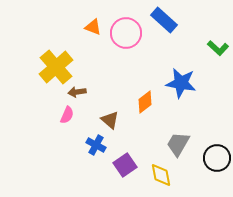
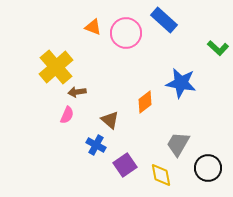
black circle: moved 9 px left, 10 px down
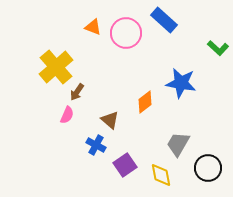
brown arrow: rotated 48 degrees counterclockwise
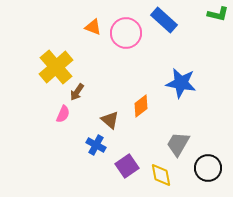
green L-shape: moved 34 px up; rotated 30 degrees counterclockwise
orange diamond: moved 4 px left, 4 px down
pink semicircle: moved 4 px left, 1 px up
purple square: moved 2 px right, 1 px down
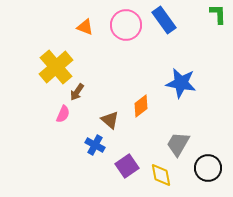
green L-shape: rotated 105 degrees counterclockwise
blue rectangle: rotated 12 degrees clockwise
orange triangle: moved 8 px left
pink circle: moved 8 px up
blue cross: moved 1 px left
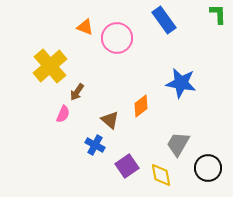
pink circle: moved 9 px left, 13 px down
yellow cross: moved 6 px left, 1 px up
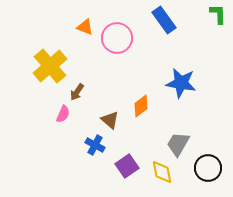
yellow diamond: moved 1 px right, 3 px up
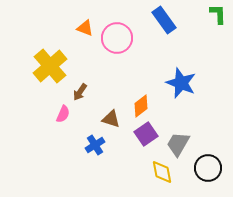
orange triangle: moved 1 px down
blue star: rotated 12 degrees clockwise
brown arrow: moved 3 px right
brown triangle: moved 1 px right, 1 px up; rotated 24 degrees counterclockwise
blue cross: rotated 30 degrees clockwise
purple square: moved 19 px right, 32 px up
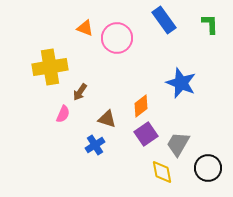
green L-shape: moved 8 px left, 10 px down
yellow cross: moved 1 px down; rotated 32 degrees clockwise
brown triangle: moved 4 px left
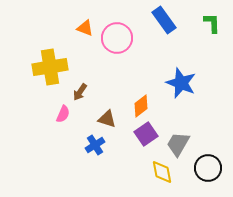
green L-shape: moved 2 px right, 1 px up
